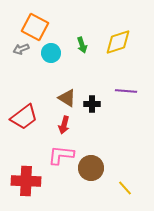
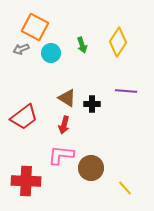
yellow diamond: rotated 40 degrees counterclockwise
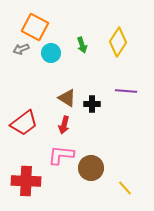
red trapezoid: moved 6 px down
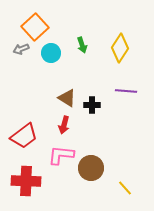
orange square: rotated 20 degrees clockwise
yellow diamond: moved 2 px right, 6 px down
black cross: moved 1 px down
red trapezoid: moved 13 px down
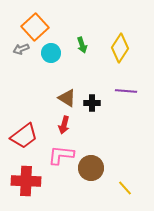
black cross: moved 2 px up
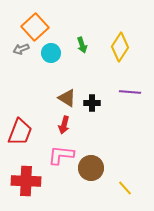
yellow diamond: moved 1 px up
purple line: moved 4 px right, 1 px down
red trapezoid: moved 4 px left, 4 px up; rotated 32 degrees counterclockwise
